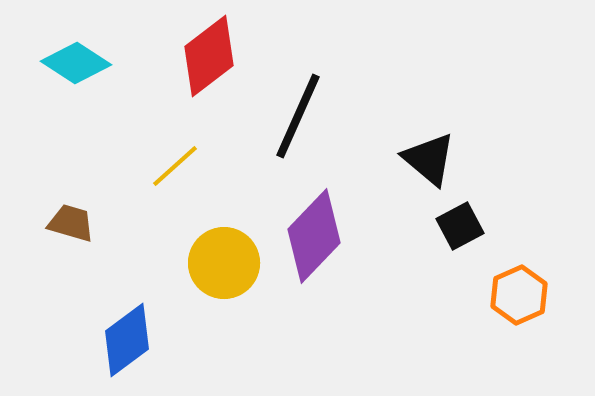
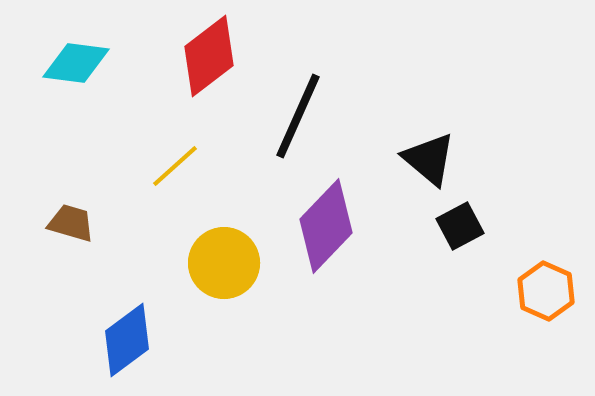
cyan diamond: rotated 26 degrees counterclockwise
purple diamond: moved 12 px right, 10 px up
orange hexagon: moved 27 px right, 4 px up; rotated 12 degrees counterclockwise
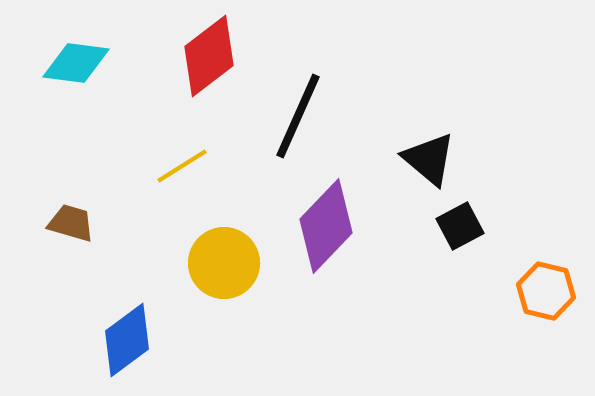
yellow line: moved 7 px right; rotated 10 degrees clockwise
orange hexagon: rotated 10 degrees counterclockwise
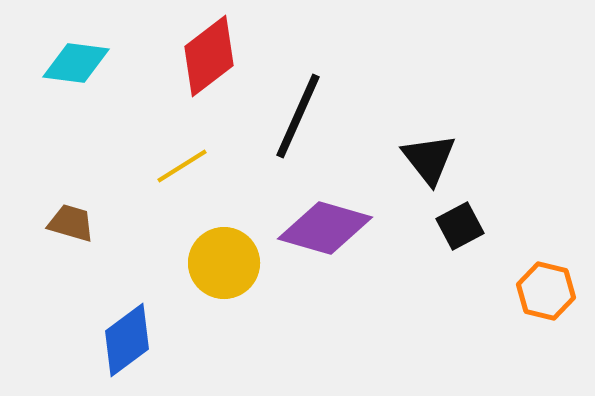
black triangle: rotated 12 degrees clockwise
purple diamond: moved 1 px left, 2 px down; rotated 62 degrees clockwise
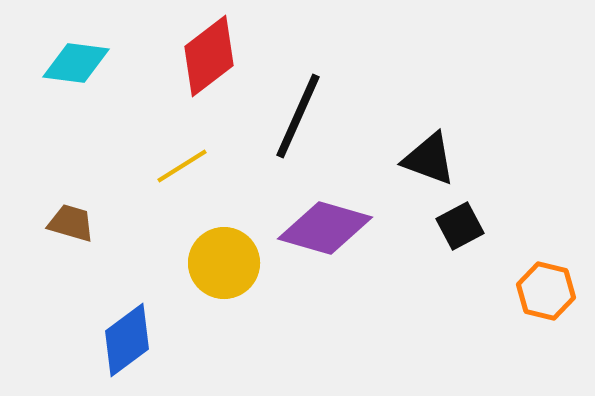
black triangle: rotated 32 degrees counterclockwise
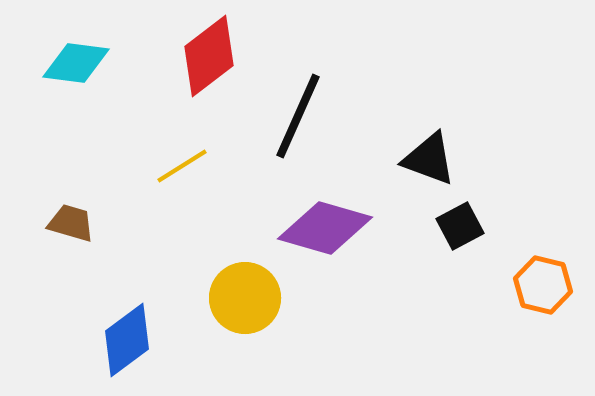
yellow circle: moved 21 px right, 35 px down
orange hexagon: moved 3 px left, 6 px up
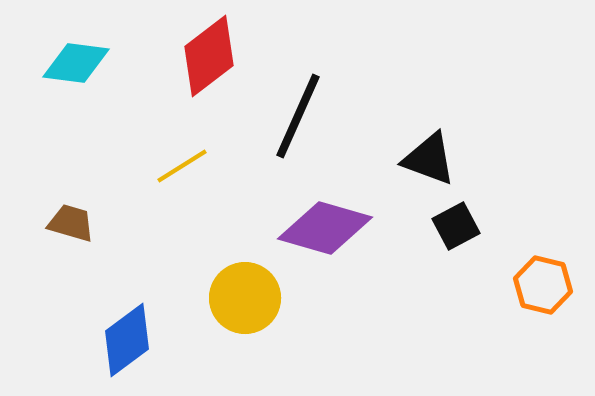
black square: moved 4 px left
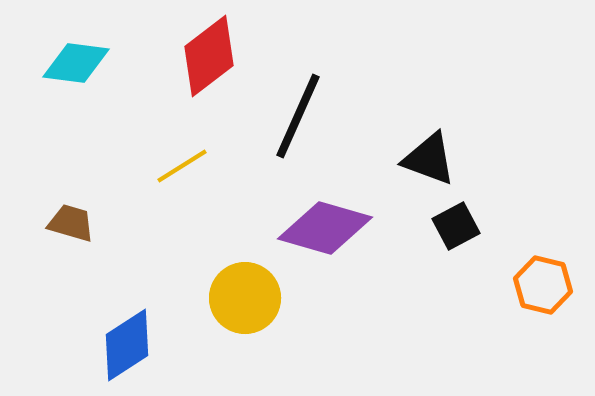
blue diamond: moved 5 px down; rotated 4 degrees clockwise
